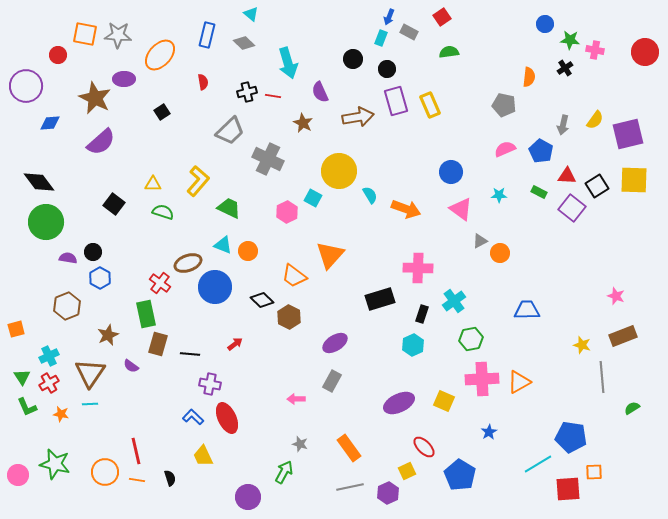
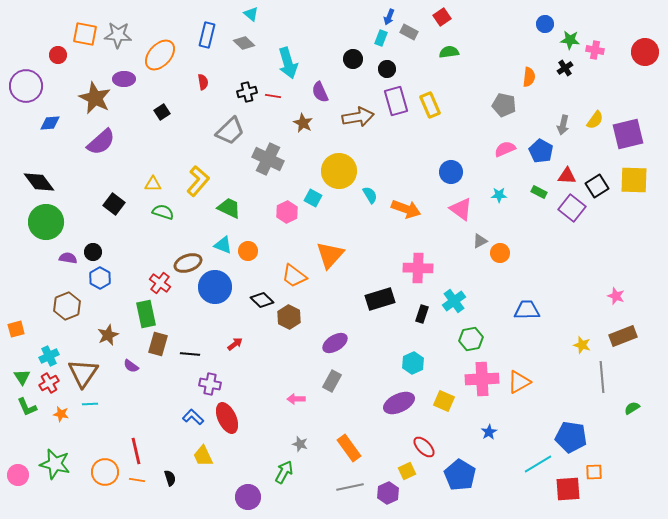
cyan hexagon at (413, 345): moved 18 px down
brown triangle at (90, 373): moved 7 px left
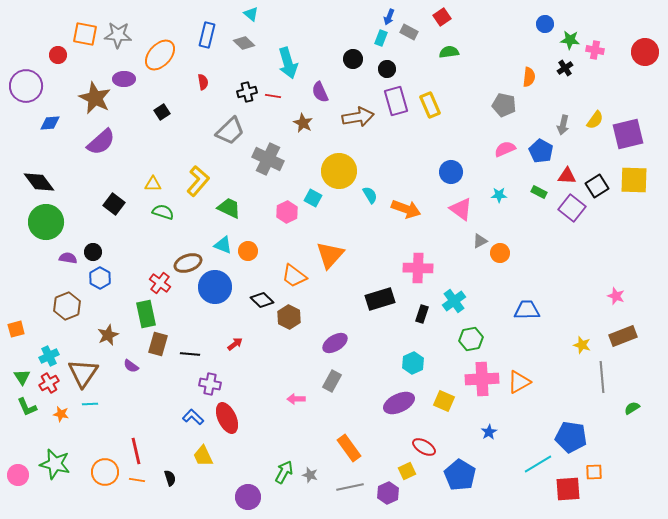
gray star at (300, 444): moved 10 px right, 31 px down
red ellipse at (424, 447): rotated 15 degrees counterclockwise
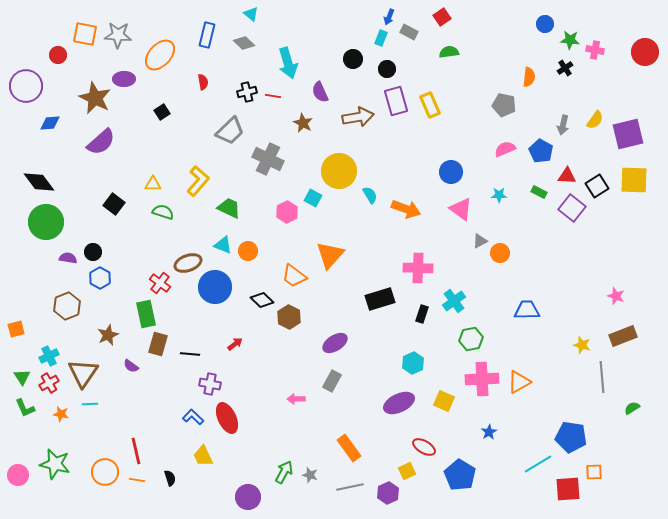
green L-shape at (27, 407): moved 2 px left, 1 px down
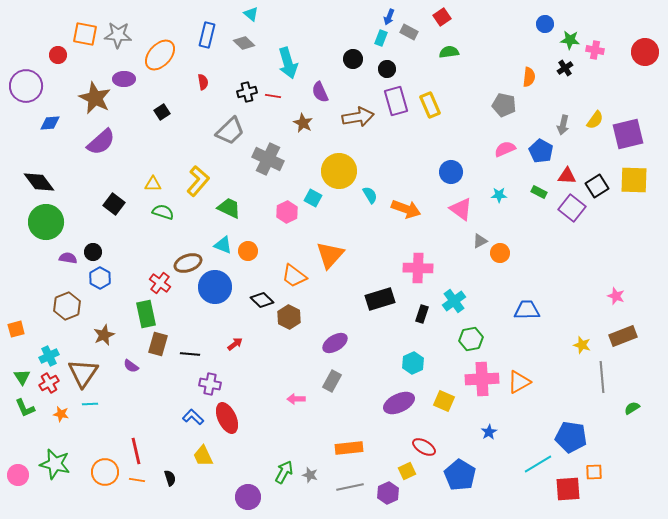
brown star at (108, 335): moved 4 px left
orange rectangle at (349, 448): rotated 60 degrees counterclockwise
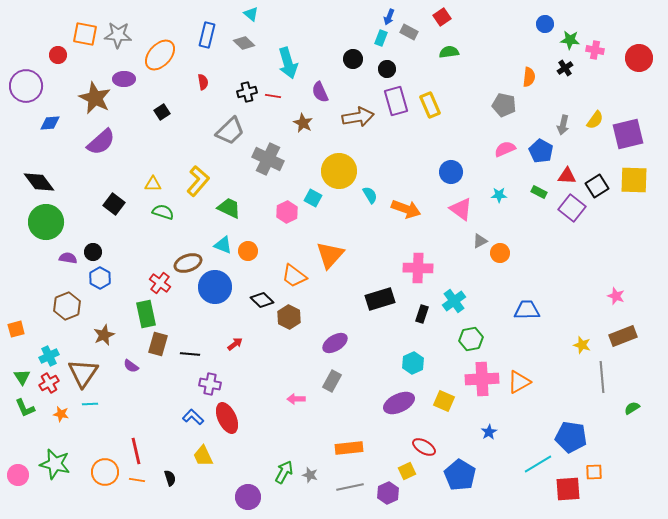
red circle at (645, 52): moved 6 px left, 6 px down
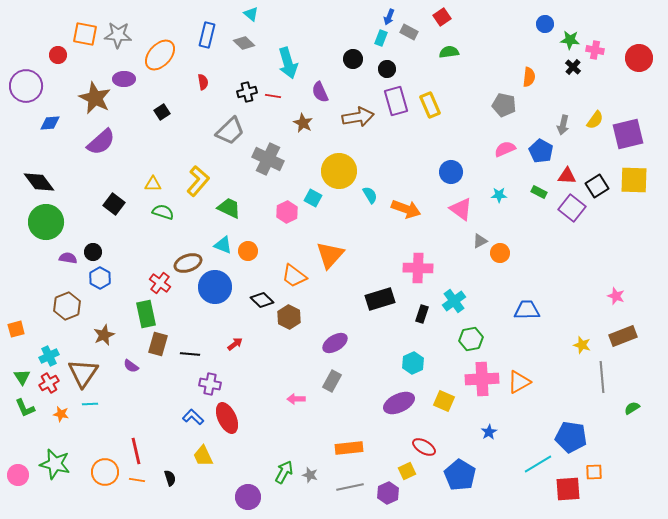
black cross at (565, 68): moved 8 px right, 1 px up; rotated 14 degrees counterclockwise
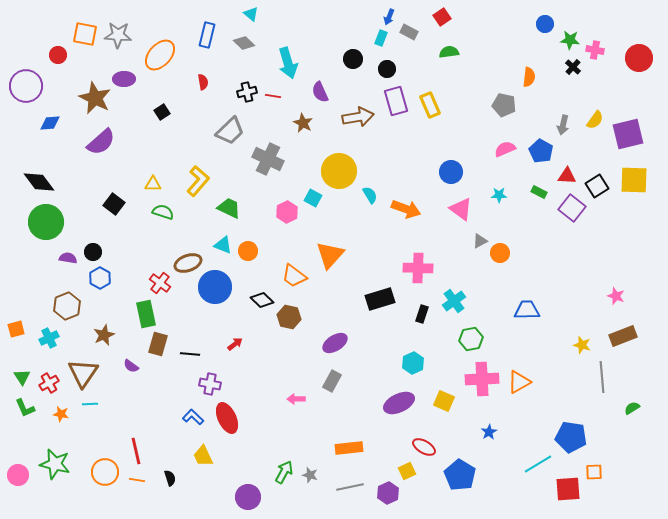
brown hexagon at (289, 317): rotated 15 degrees counterclockwise
cyan cross at (49, 356): moved 18 px up
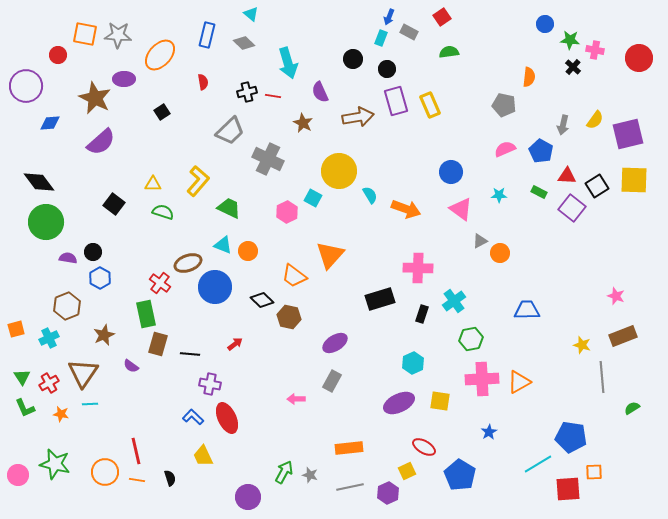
yellow square at (444, 401): moved 4 px left; rotated 15 degrees counterclockwise
